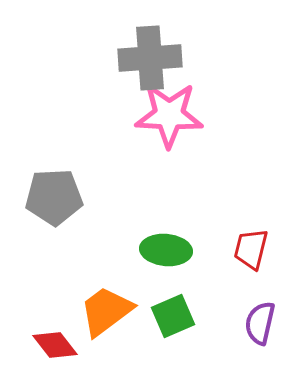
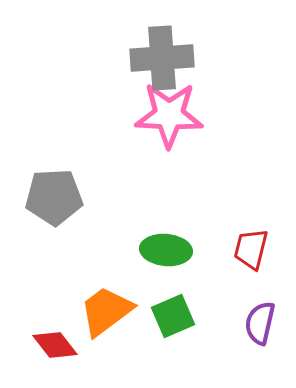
gray cross: moved 12 px right
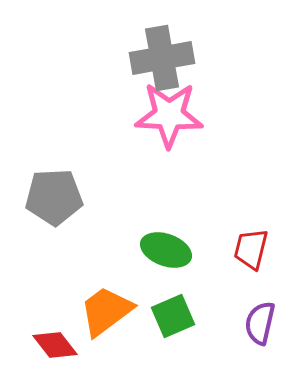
gray cross: rotated 6 degrees counterclockwise
green ellipse: rotated 15 degrees clockwise
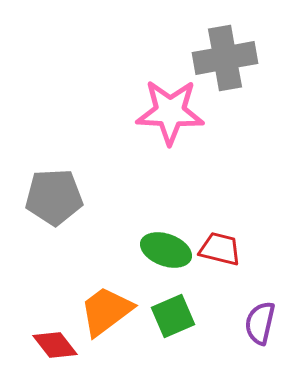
gray cross: moved 63 px right
pink star: moved 1 px right, 3 px up
red trapezoid: moved 31 px left; rotated 90 degrees clockwise
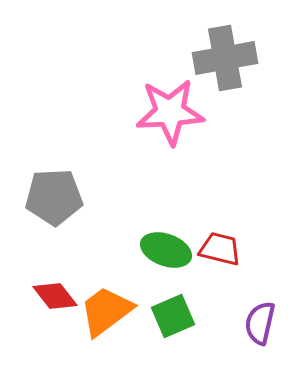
pink star: rotated 6 degrees counterclockwise
red diamond: moved 49 px up
